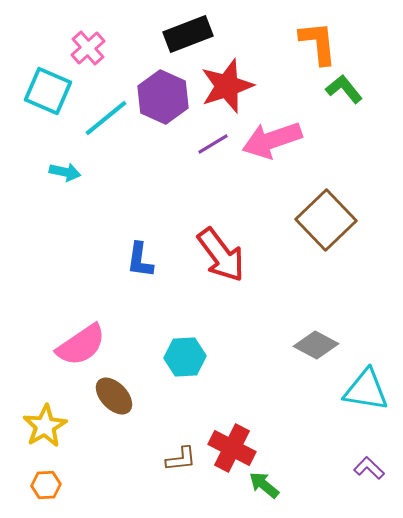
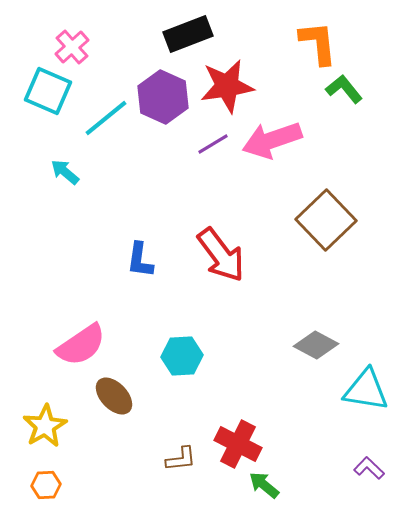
pink cross: moved 16 px left, 1 px up
red star: rotated 10 degrees clockwise
cyan arrow: rotated 152 degrees counterclockwise
cyan hexagon: moved 3 px left, 1 px up
red cross: moved 6 px right, 4 px up
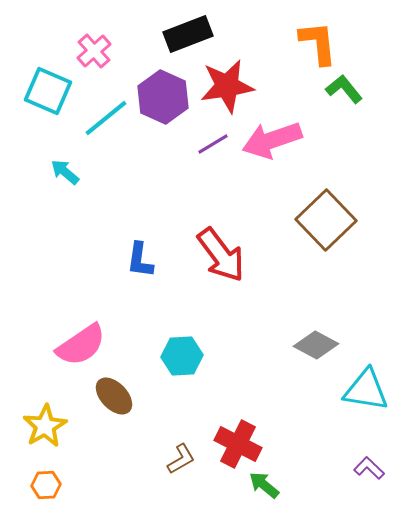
pink cross: moved 22 px right, 4 px down
brown L-shape: rotated 24 degrees counterclockwise
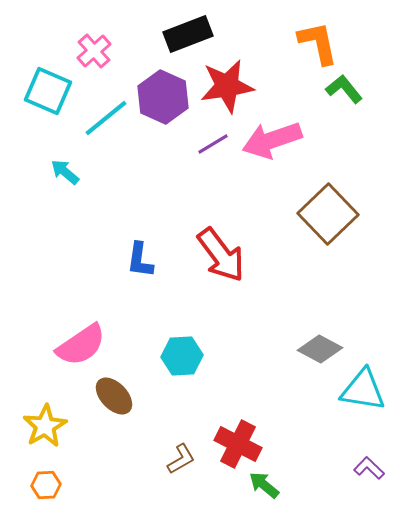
orange L-shape: rotated 6 degrees counterclockwise
brown square: moved 2 px right, 6 px up
gray diamond: moved 4 px right, 4 px down
cyan triangle: moved 3 px left
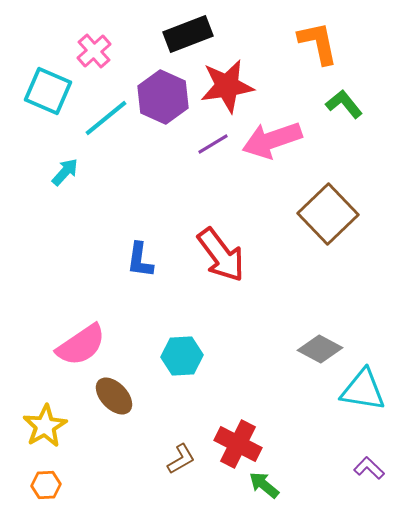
green L-shape: moved 15 px down
cyan arrow: rotated 92 degrees clockwise
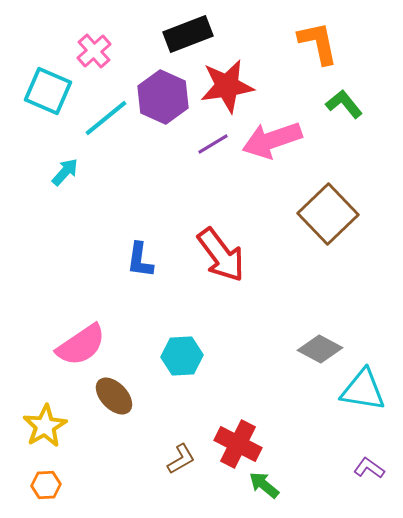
purple L-shape: rotated 8 degrees counterclockwise
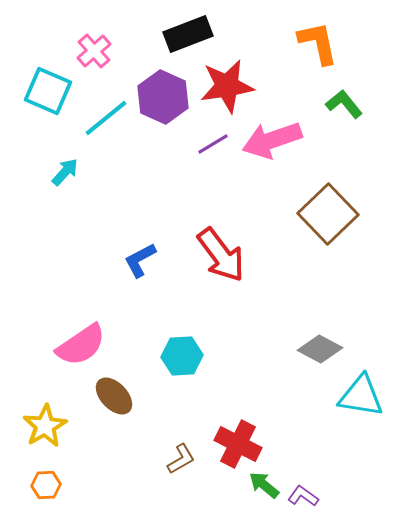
blue L-shape: rotated 54 degrees clockwise
cyan triangle: moved 2 px left, 6 px down
purple L-shape: moved 66 px left, 28 px down
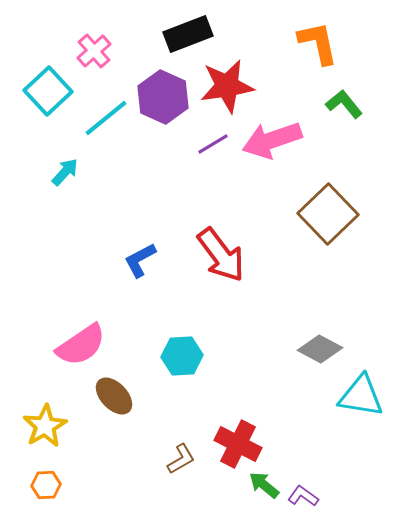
cyan square: rotated 24 degrees clockwise
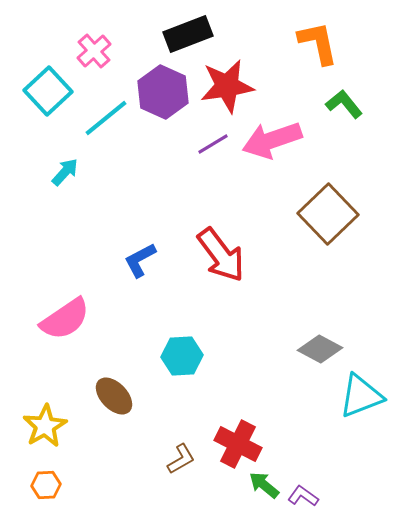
purple hexagon: moved 5 px up
pink semicircle: moved 16 px left, 26 px up
cyan triangle: rotated 30 degrees counterclockwise
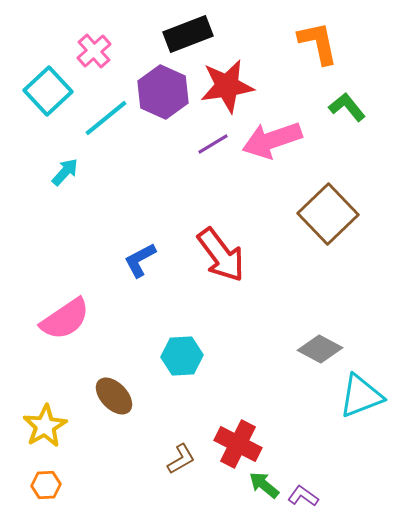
green L-shape: moved 3 px right, 3 px down
